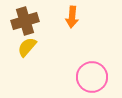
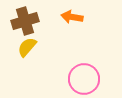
orange arrow: rotated 95 degrees clockwise
pink circle: moved 8 px left, 2 px down
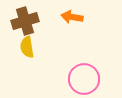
yellow semicircle: rotated 50 degrees counterclockwise
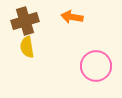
pink circle: moved 12 px right, 13 px up
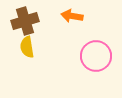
orange arrow: moved 1 px up
pink circle: moved 10 px up
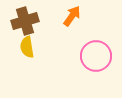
orange arrow: rotated 115 degrees clockwise
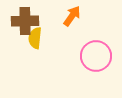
brown cross: rotated 16 degrees clockwise
yellow semicircle: moved 8 px right, 9 px up; rotated 15 degrees clockwise
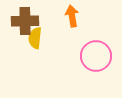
orange arrow: rotated 45 degrees counterclockwise
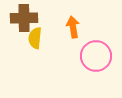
orange arrow: moved 1 px right, 11 px down
brown cross: moved 1 px left, 3 px up
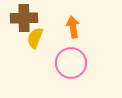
yellow semicircle: rotated 15 degrees clockwise
pink circle: moved 25 px left, 7 px down
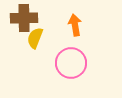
orange arrow: moved 2 px right, 2 px up
